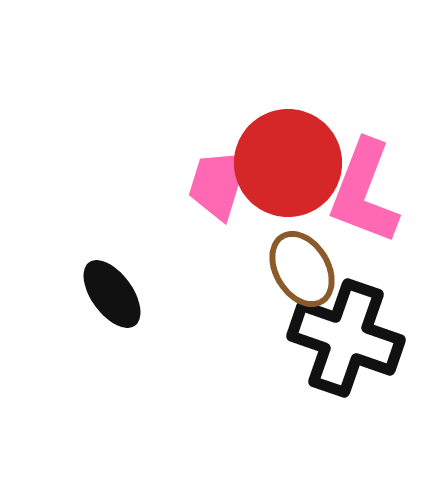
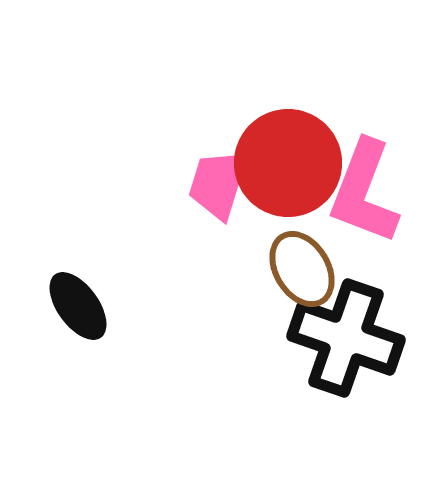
black ellipse: moved 34 px left, 12 px down
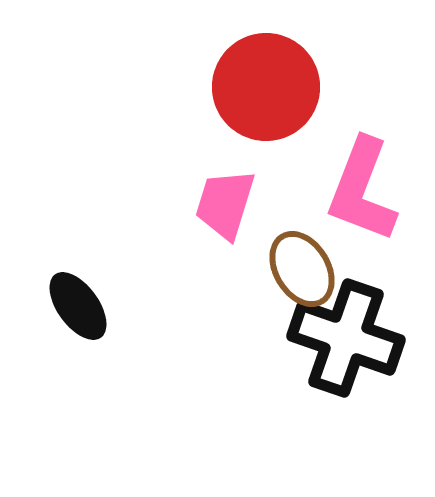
red circle: moved 22 px left, 76 px up
pink trapezoid: moved 7 px right, 20 px down
pink L-shape: moved 2 px left, 2 px up
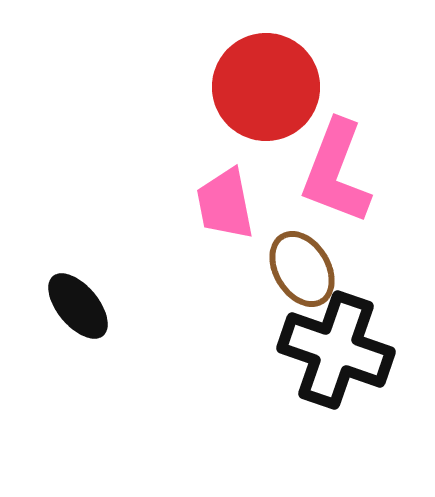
pink L-shape: moved 26 px left, 18 px up
pink trapezoid: rotated 28 degrees counterclockwise
black ellipse: rotated 4 degrees counterclockwise
black cross: moved 10 px left, 12 px down
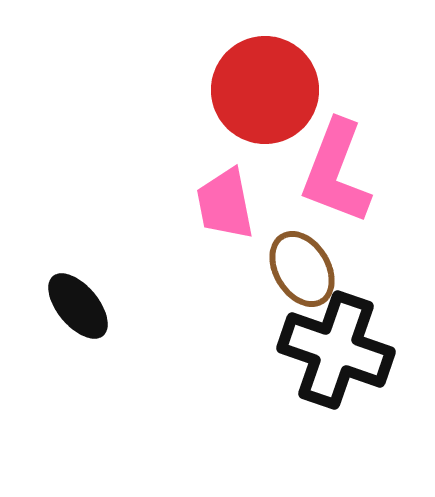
red circle: moved 1 px left, 3 px down
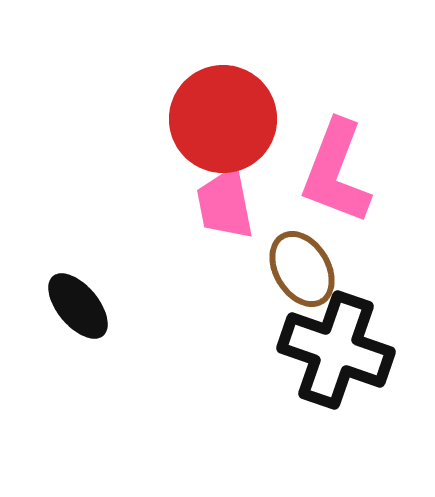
red circle: moved 42 px left, 29 px down
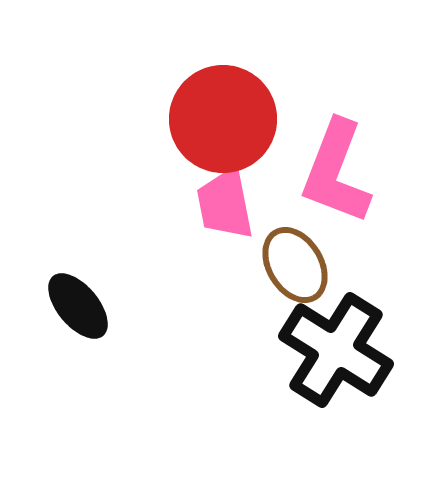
brown ellipse: moved 7 px left, 4 px up
black cross: rotated 13 degrees clockwise
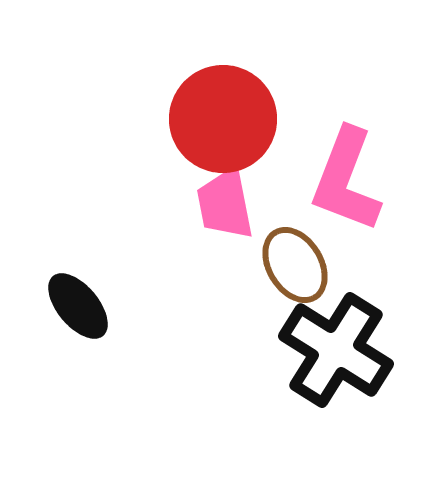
pink L-shape: moved 10 px right, 8 px down
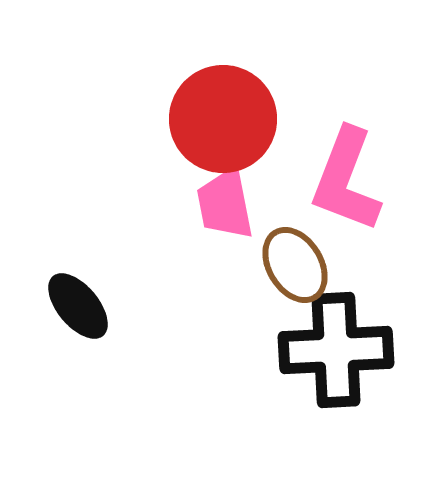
black cross: rotated 35 degrees counterclockwise
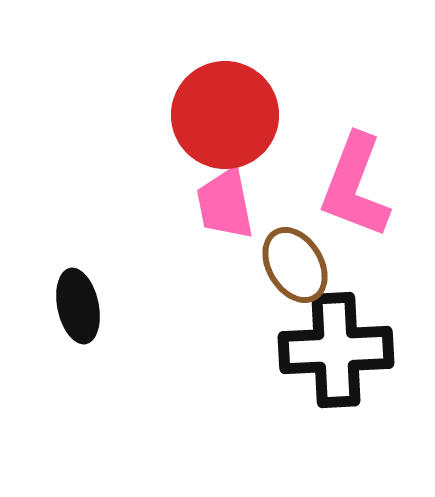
red circle: moved 2 px right, 4 px up
pink L-shape: moved 9 px right, 6 px down
black ellipse: rotated 28 degrees clockwise
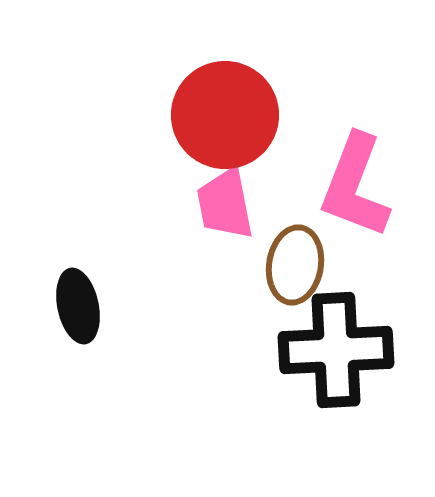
brown ellipse: rotated 40 degrees clockwise
